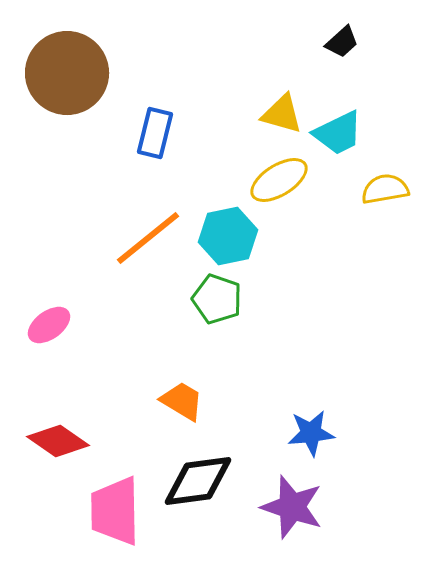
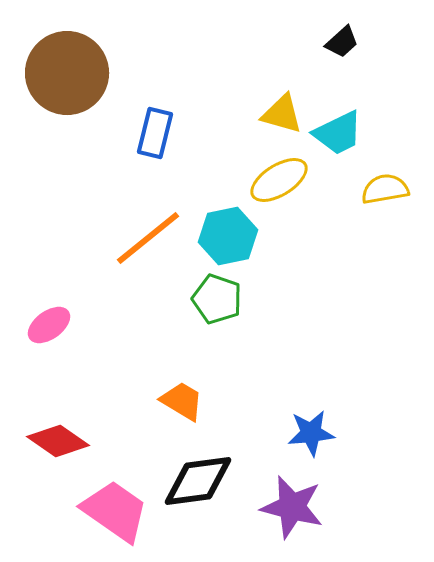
purple star: rotated 4 degrees counterclockwise
pink trapezoid: rotated 126 degrees clockwise
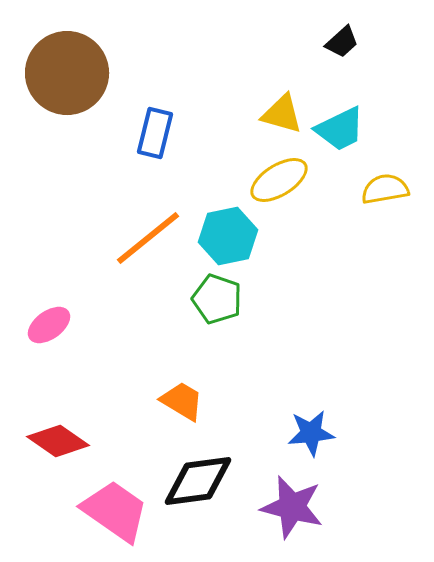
cyan trapezoid: moved 2 px right, 4 px up
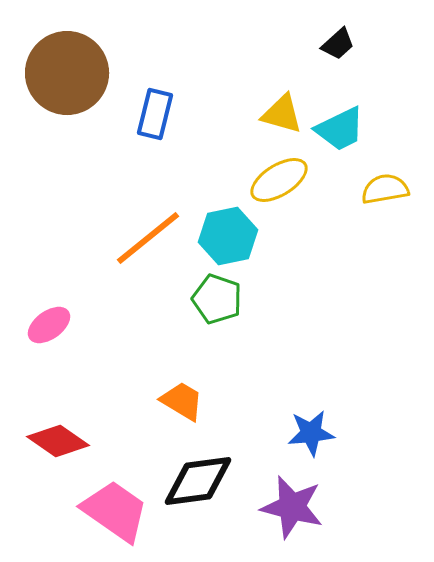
black trapezoid: moved 4 px left, 2 px down
blue rectangle: moved 19 px up
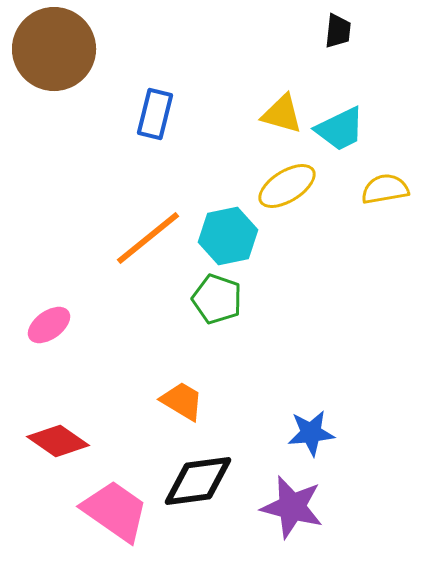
black trapezoid: moved 13 px up; rotated 42 degrees counterclockwise
brown circle: moved 13 px left, 24 px up
yellow ellipse: moved 8 px right, 6 px down
